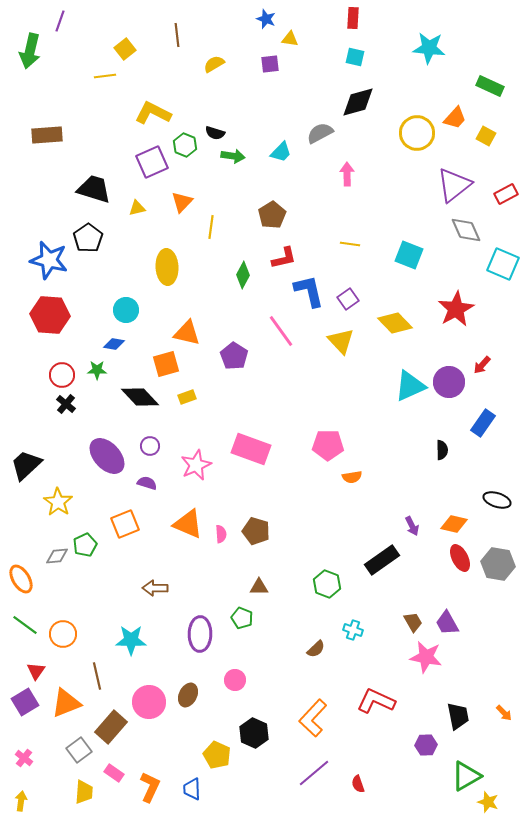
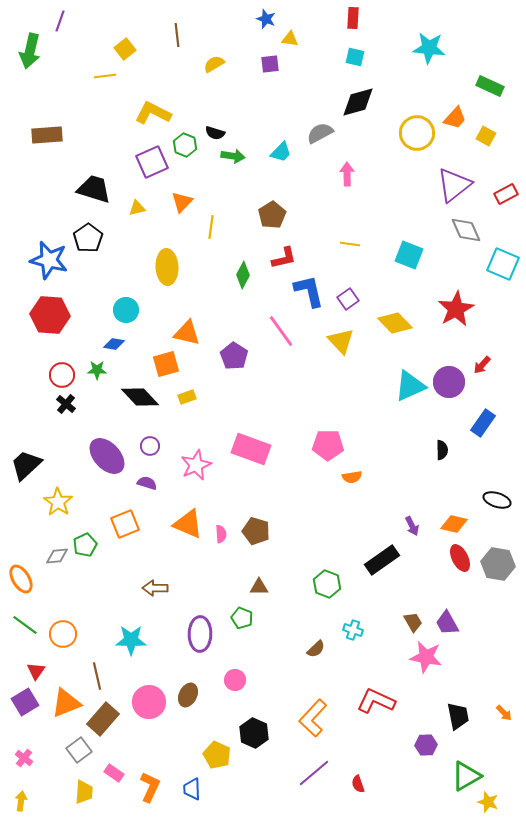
brown rectangle at (111, 727): moved 8 px left, 8 px up
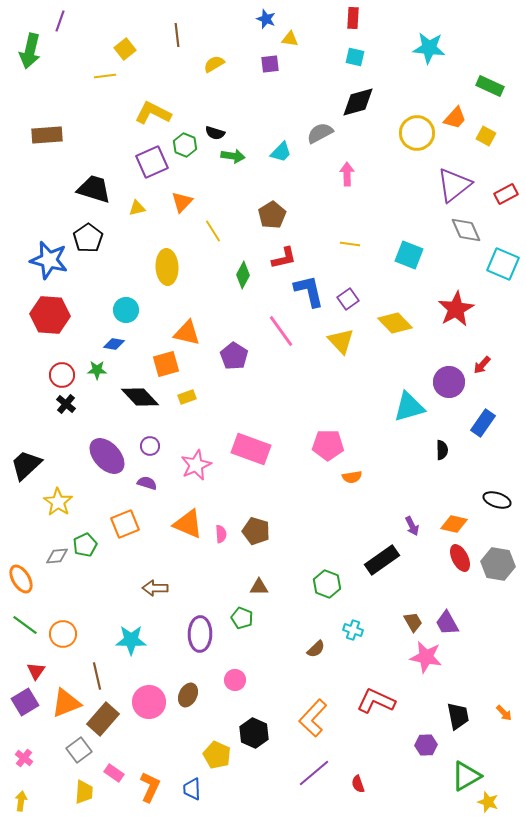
yellow line at (211, 227): moved 2 px right, 4 px down; rotated 40 degrees counterclockwise
cyan triangle at (410, 386): moved 1 px left, 21 px down; rotated 8 degrees clockwise
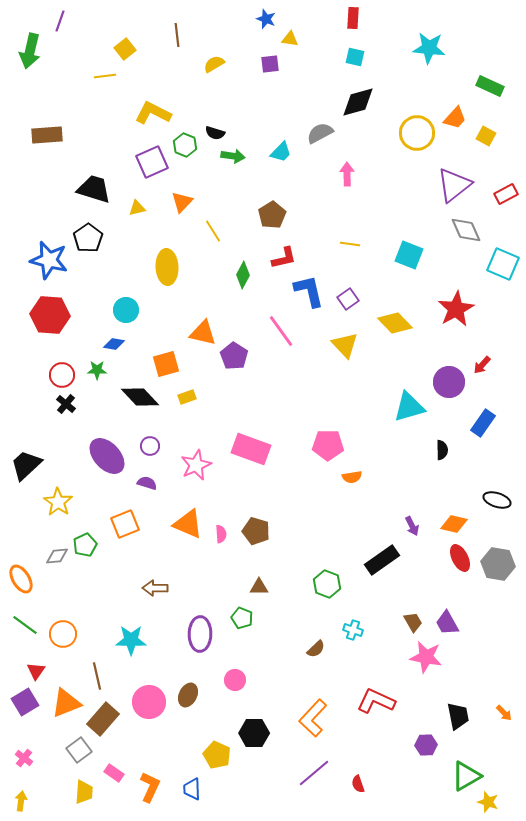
orange triangle at (187, 333): moved 16 px right
yellow triangle at (341, 341): moved 4 px right, 4 px down
black hexagon at (254, 733): rotated 24 degrees counterclockwise
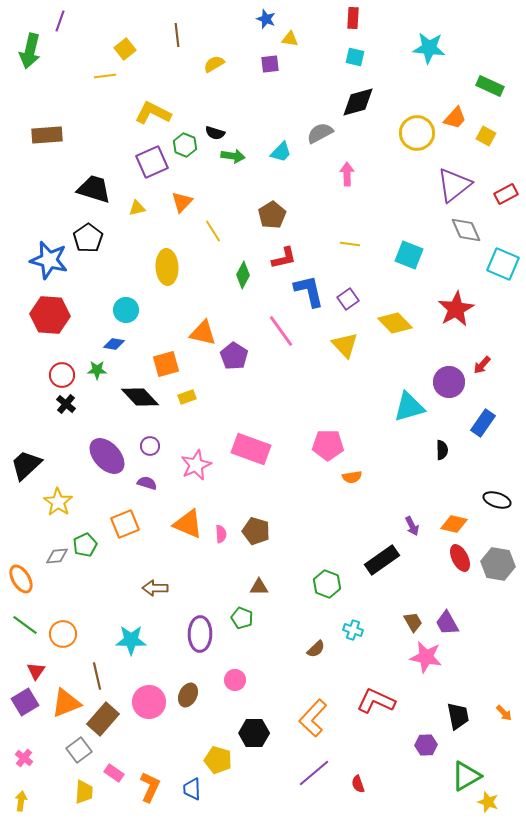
yellow pentagon at (217, 755): moved 1 px right, 5 px down; rotated 8 degrees counterclockwise
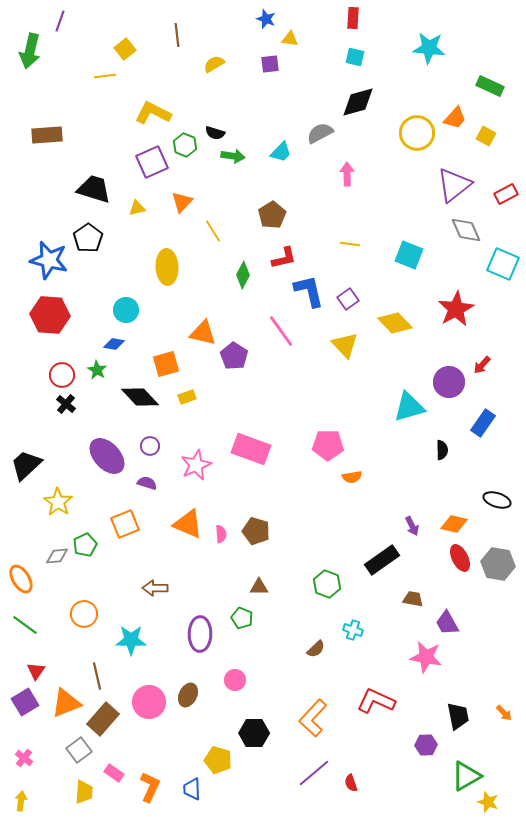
green star at (97, 370): rotated 30 degrees clockwise
brown trapezoid at (413, 622): moved 23 px up; rotated 50 degrees counterclockwise
orange circle at (63, 634): moved 21 px right, 20 px up
red semicircle at (358, 784): moved 7 px left, 1 px up
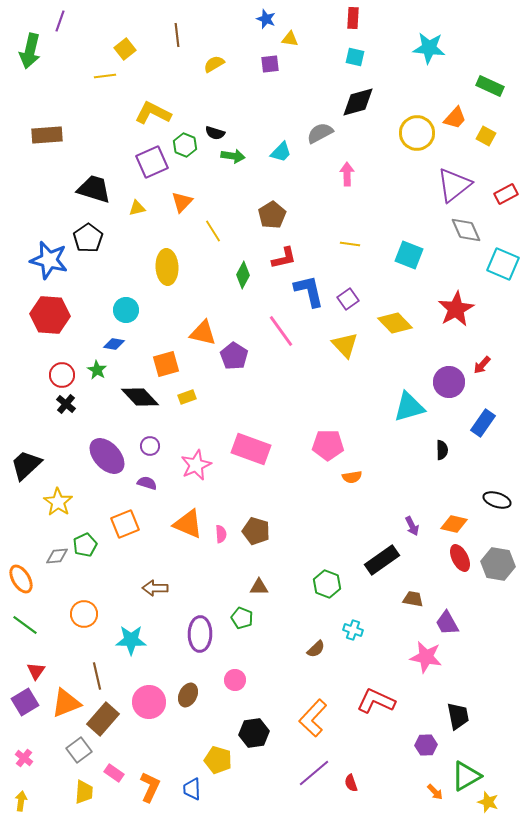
orange arrow at (504, 713): moved 69 px left, 79 px down
black hexagon at (254, 733): rotated 8 degrees counterclockwise
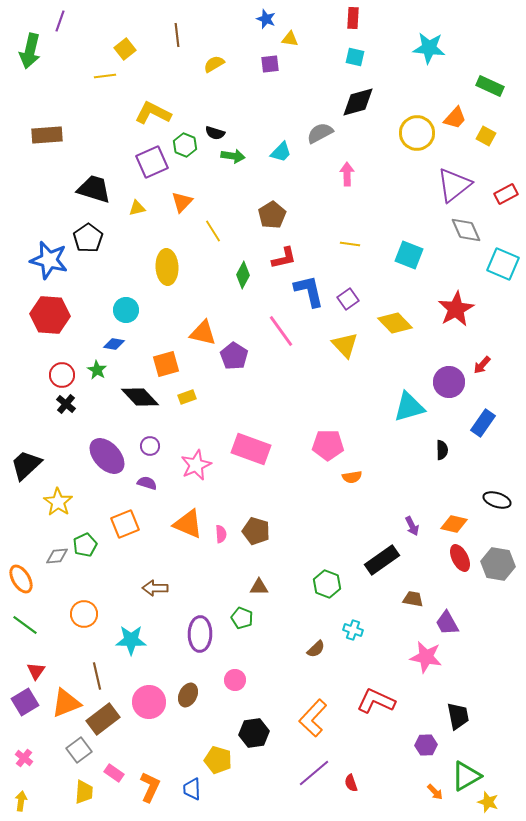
brown rectangle at (103, 719): rotated 12 degrees clockwise
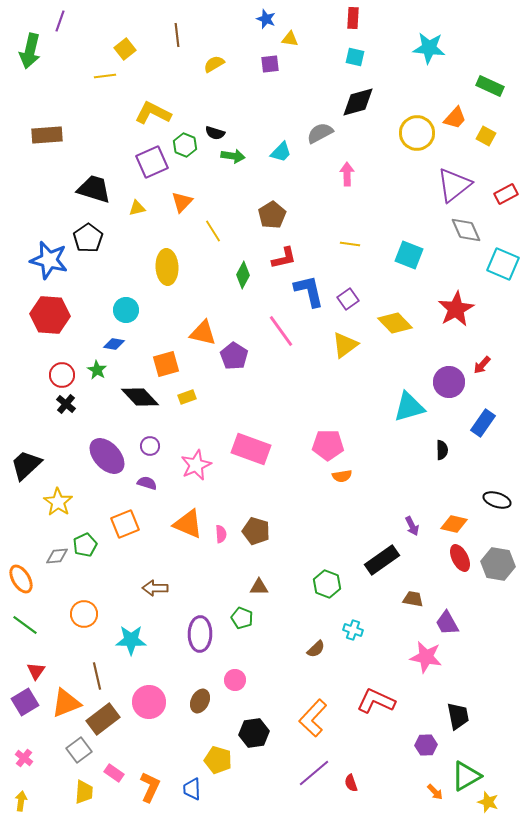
yellow triangle at (345, 345): rotated 36 degrees clockwise
orange semicircle at (352, 477): moved 10 px left, 1 px up
brown ellipse at (188, 695): moved 12 px right, 6 px down
